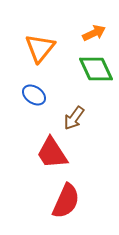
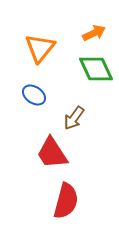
red semicircle: rotated 9 degrees counterclockwise
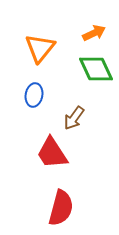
blue ellipse: rotated 65 degrees clockwise
red semicircle: moved 5 px left, 7 px down
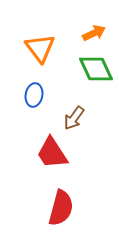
orange triangle: rotated 16 degrees counterclockwise
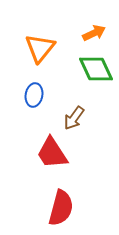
orange triangle: rotated 16 degrees clockwise
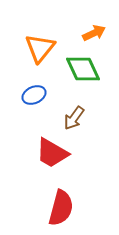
green diamond: moved 13 px left
blue ellipse: rotated 55 degrees clockwise
red trapezoid: rotated 27 degrees counterclockwise
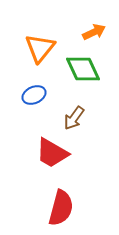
orange arrow: moved 1 px up
